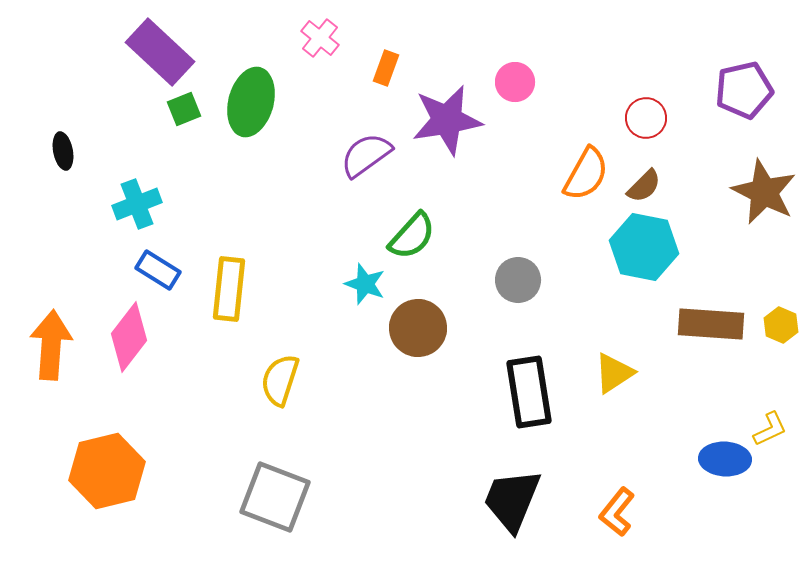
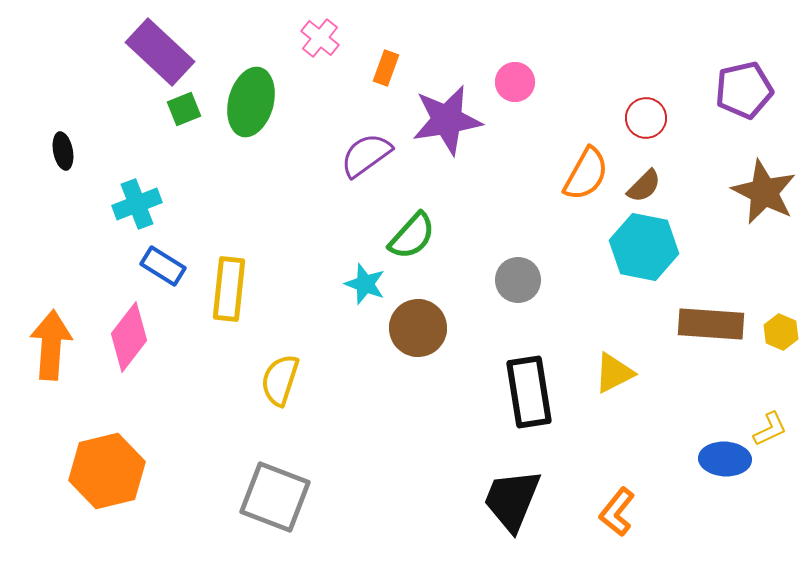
blue rectangle: moved 5 px right, 4 px up
yellow hexagon: moved 7 px down
yellow triangle: rotated 6 degrees clockwise
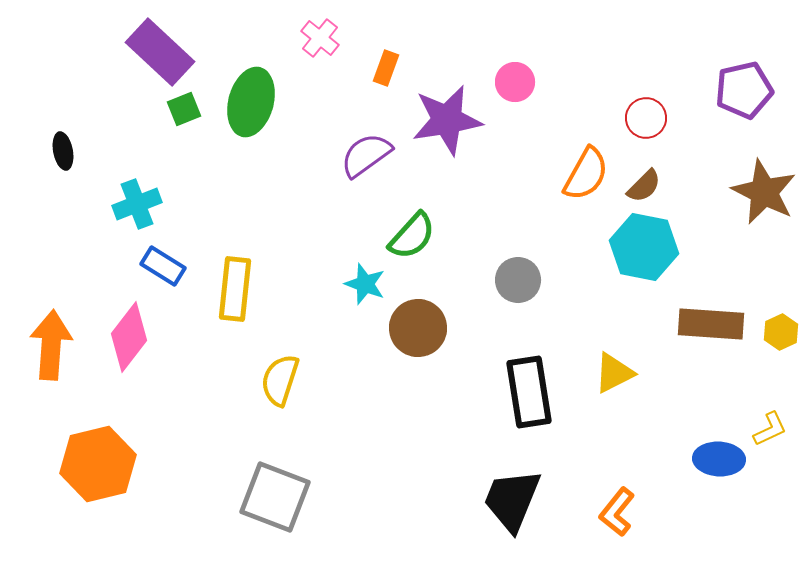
yellow rectangle: moved 6 px right
yellow hexagon: rotated 12 degrees clockwise
blue ellipse: moved 6 px left
orange hexagon: moved 9 px left, 7 px up
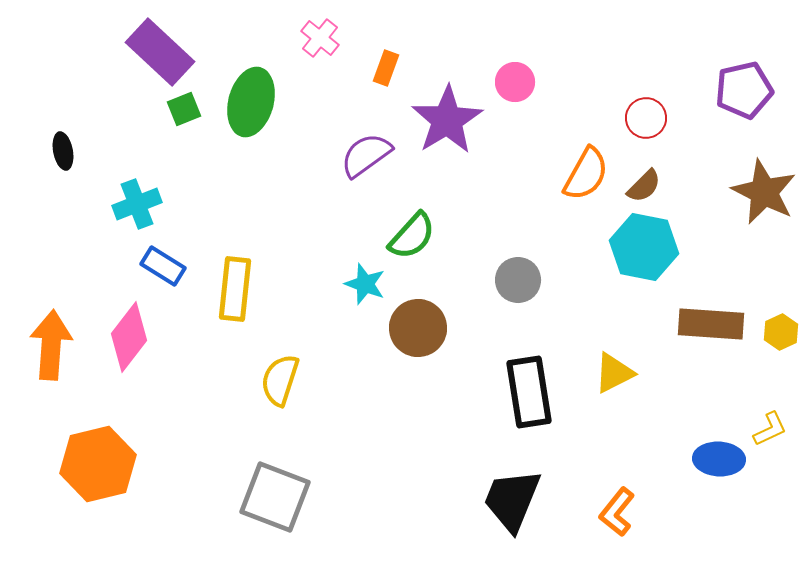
purple star: rotated 22 degrees counterclockwise
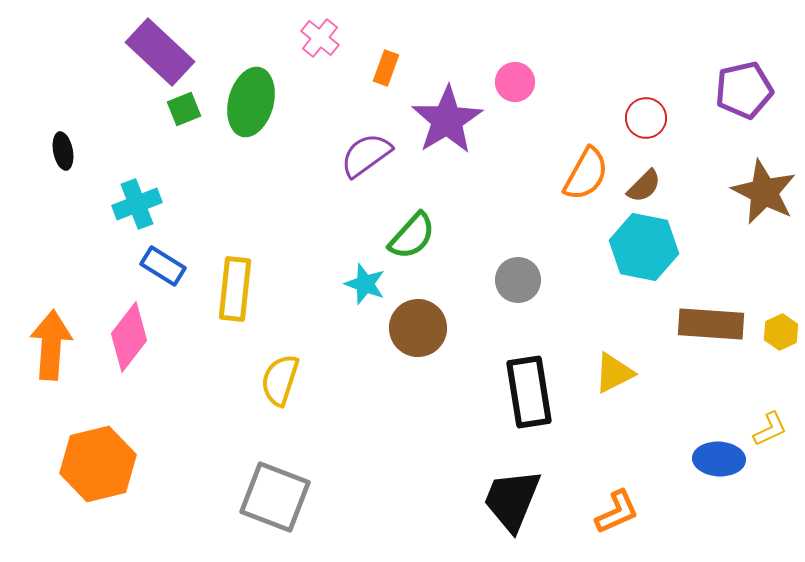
orange L-shape: rotated 153 degrees counterclockwise
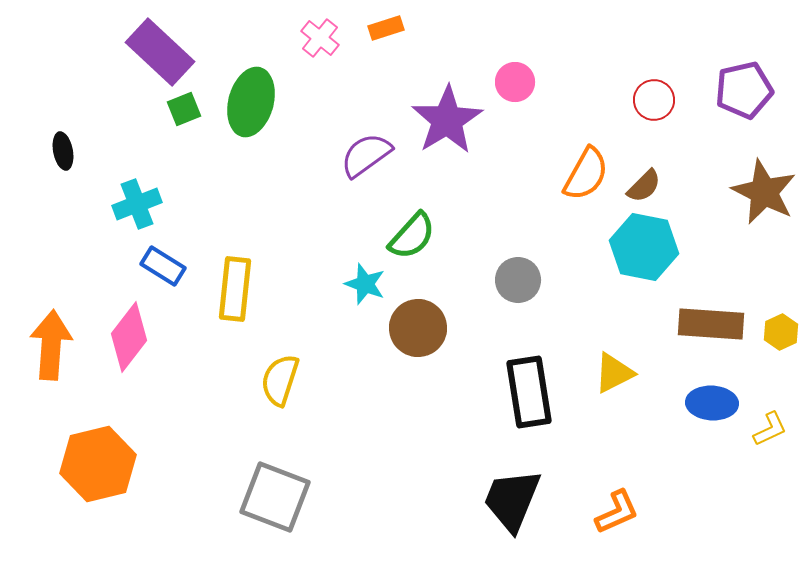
orange rectangle: moved 40 px up; rotated 52 degrees clockwise
red circle: moved 8 px right, 18 px up
blue ellipse: moved 7 px left, 56 px up
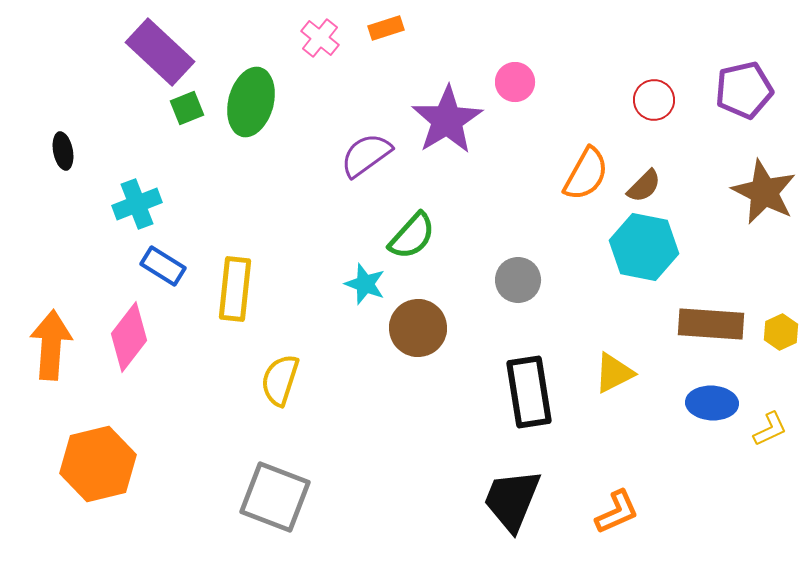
green square: moved 3 px right, 1 px up
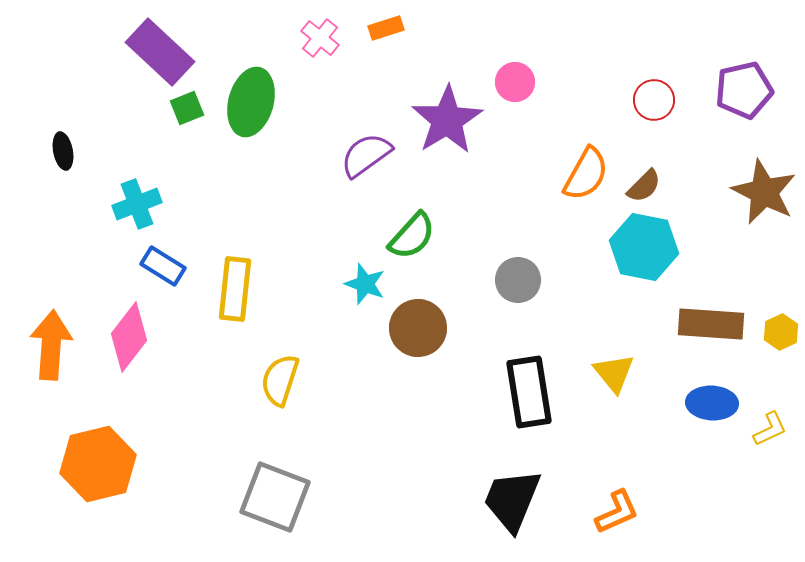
yellow triangle: rotated 42 degrees counterclockwise
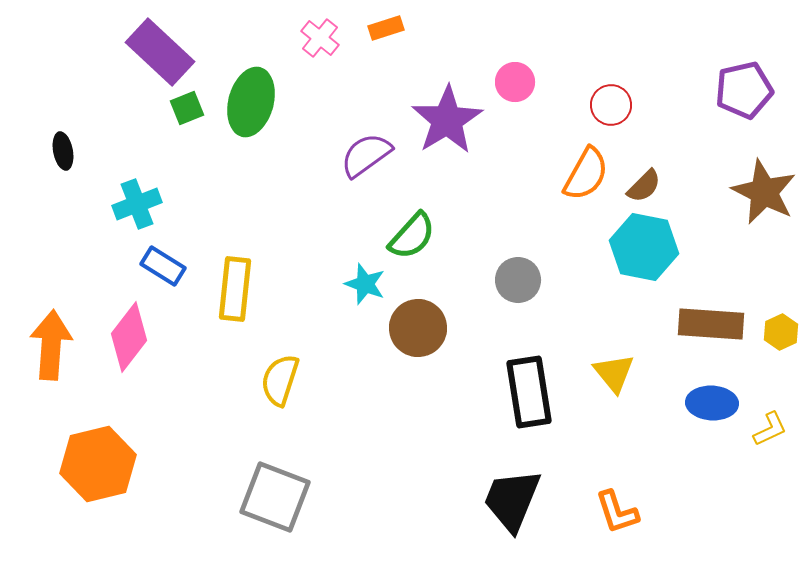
red circle: moved 43 px left, 5 px down
orange L-shape: rotated 96 degrees clockwise
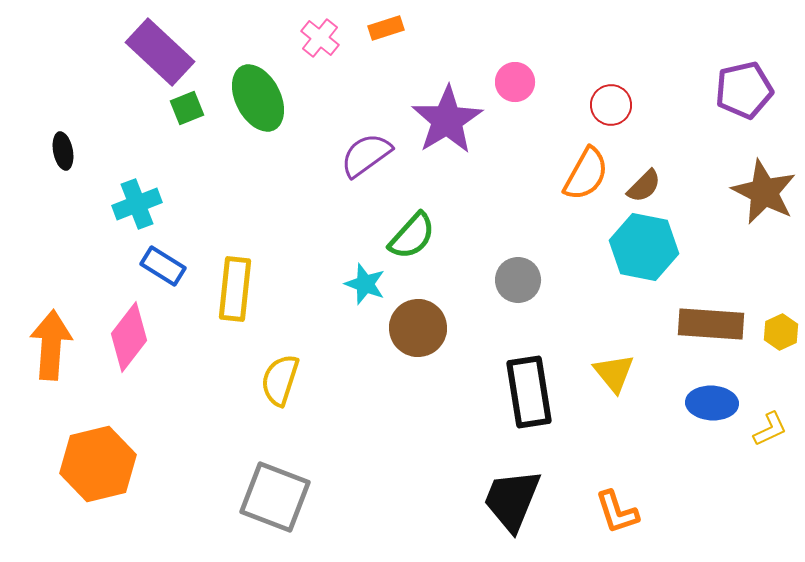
green ellipse: moved 7 px right, 4 px up; rotated 42 degrees counterclockwise
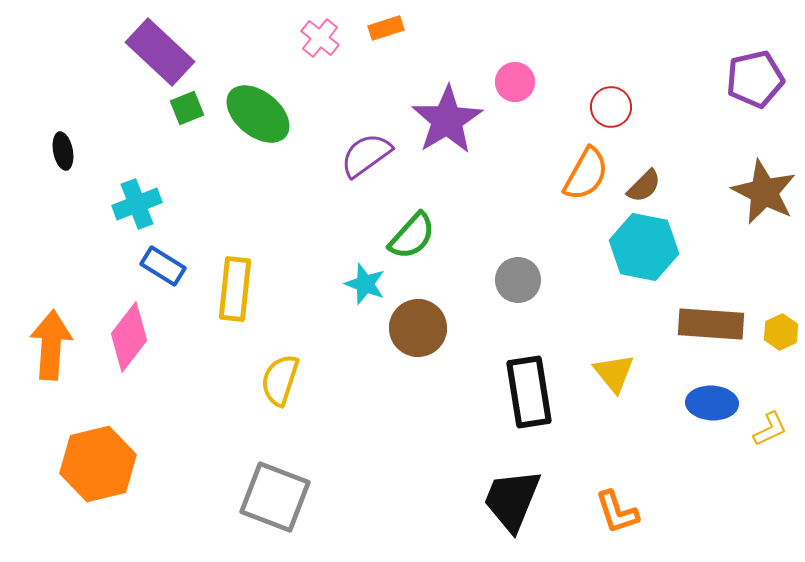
purple pentagon: moved 11 px right, 11 px up
green ellipse: moved 16 px down; rotated 24 degrees counterclockwise
red circle: moved 2 px down
